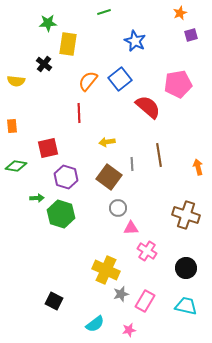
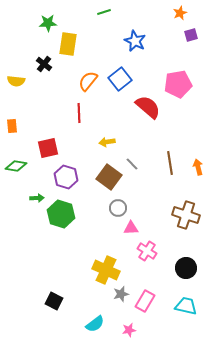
brown line: moved 11 px right, 8 px down
gray line: rotated 40 degrees counterclockwise
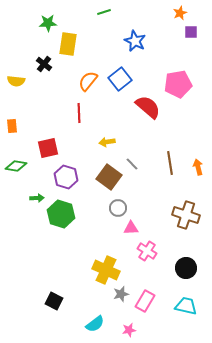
purple square: moved 3 px up; rotated 16 degrees clockwise
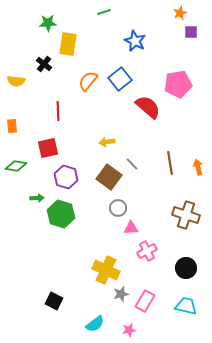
red line: moved 21 px left, 2 px up
pink cross: rotated 30 degrees clockwise
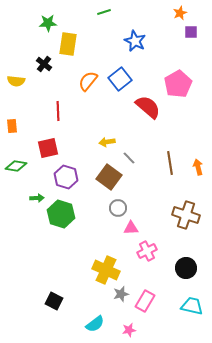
pink pentagon: rotated 20 degrees counterclockwise
gray line: moved 3 px left, 6 px up
cyan trapezoid: moved 6 px right
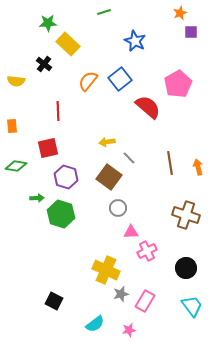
yellow rectangle: rotated 55 degrees counterclockwise
pink triangle: moved 4 px down
cyan trapezoid: rotated 40 degrees clockwise
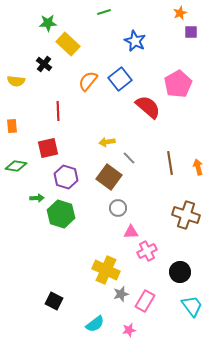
black circle: moved 6 px left, 4 px down
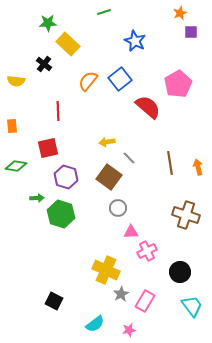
gray star: rotated 14 degrees counterclockwise
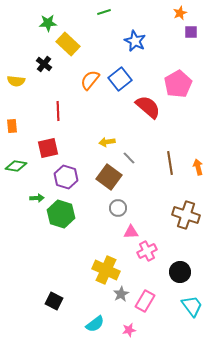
orange semicircle: moved 2 px right, 1 px up
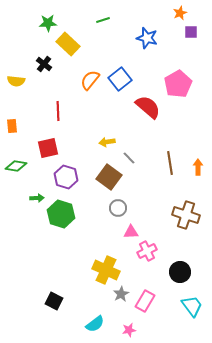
green line: moved 1 px left, 8 px down
blue star: moved 12 px right, 3 px up; rotated 10 degrees counterclockwise
orange arrow: rotated 14 degrees clockwise
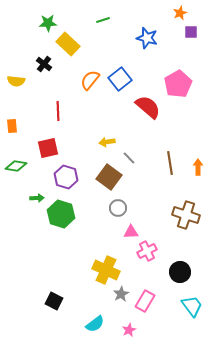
pink star: rotated 16 degrees counterclockwise
